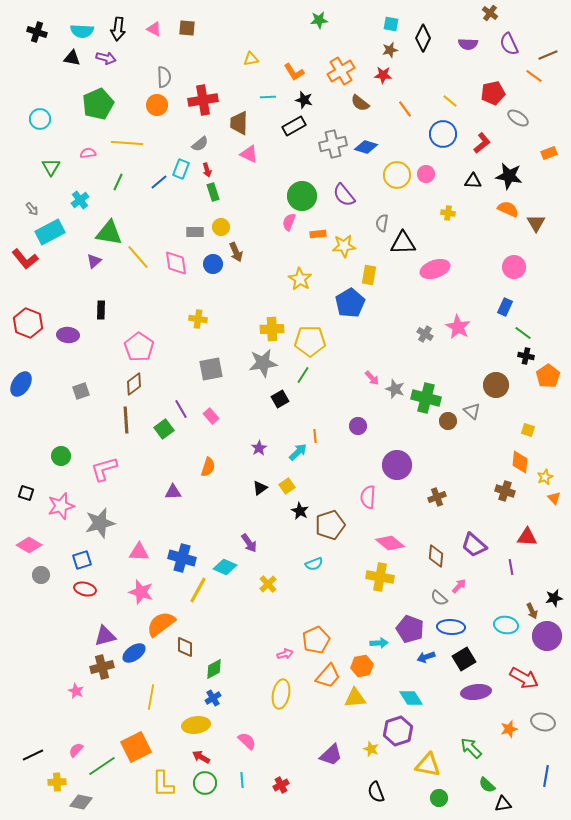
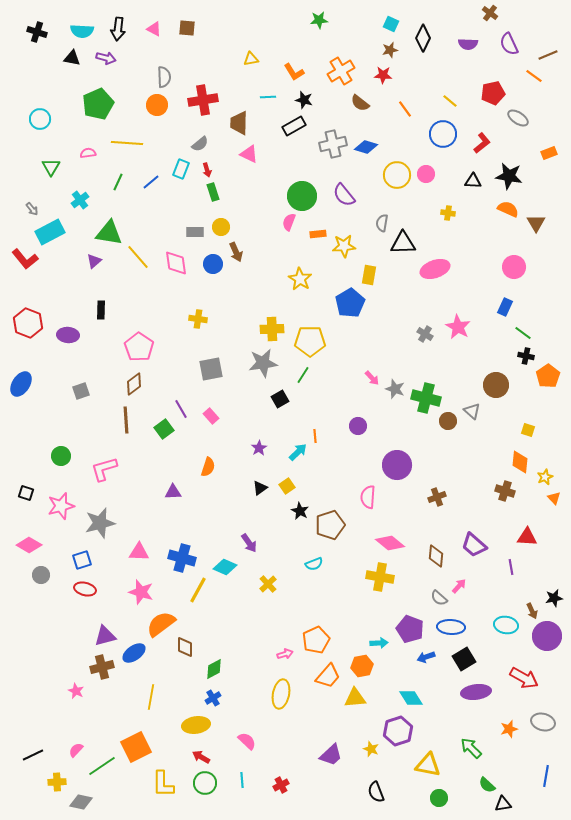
cyan square at (391, 24): rotated 14 degrees clockwise
blue line at (159, 182): moved 8 px left
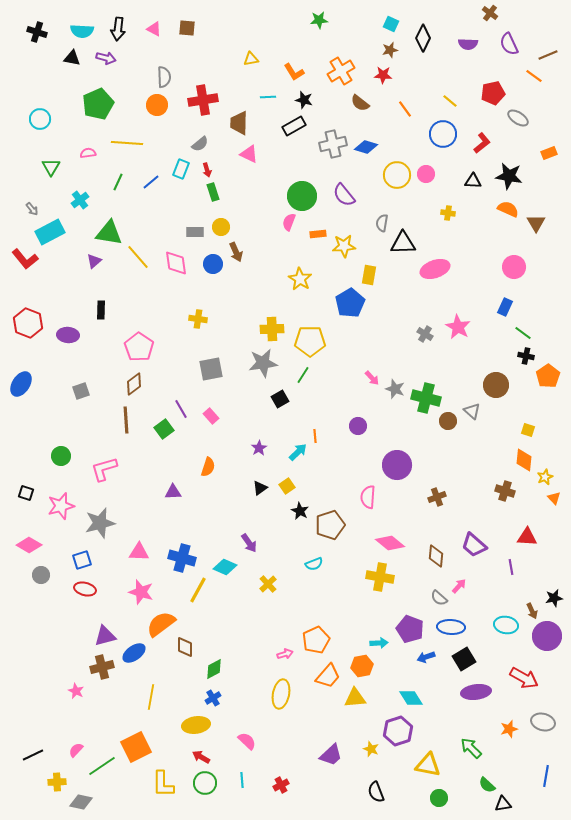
orange diamond at (520, 462): moved 4 px right, 2 px up
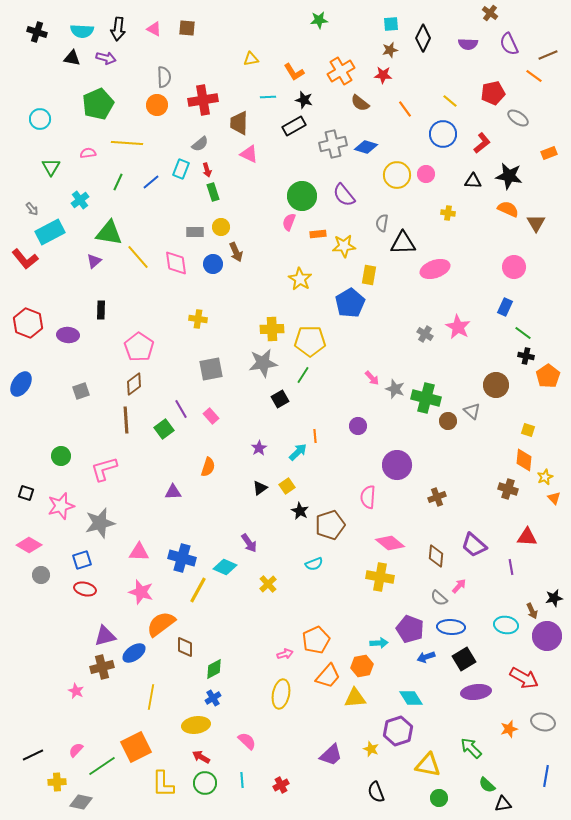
cyan square at (391, 24): rotated 28 degrees counterclockwise
brown cross at (505, 491): moved 3 px right, 2 px up
